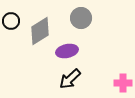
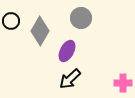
gray diamond: rotated 28 degrees counterclockwise
purple ellipse: rotated 50 degrees counterclockwise
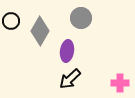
purple ellipse: rotated 20 degrees counterclockwise
pink cross: moved 3 px left
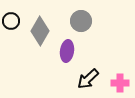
gray circle: moved 3 px down
black arrow: moved 18 px right
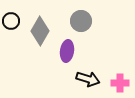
black arrow: rotated 120 degrees counterclockwise
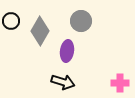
black arrow: moved 25 px left, 3 px down
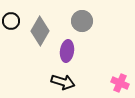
gray circle: moved 1 px right
pink cross: rotated 24 degrees clockwise
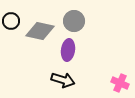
gray circle: moved 8 px left
gray diamond: rotated 72 degrees clockwise
purple ellipse: moved 1 px right, 1 px up
black arrow: moved 2 px up
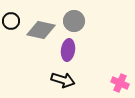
gray diamond: moved 1 px right, 1 px up
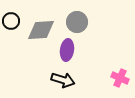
gray circle: moved 3 px right, 1 px down
gray diamond: rotated 16 degrees counterclockwise
purple ellipse: moved 1 px left
pink cross: moved 5 px up
